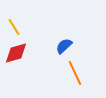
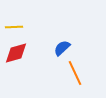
yellow line: rotated 60 degrees counterclockwise
blue semicircle: moved 2 px left, 2 px down
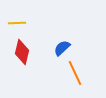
yellow line: moved 3 px right, 4 px up
red diamond: moved 6 px right, 1 px up; rotated 60 degrees counterclockwise
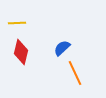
red diamond: moved 1 px left
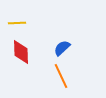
red diamond: rotated 15 degrees counterclockwise
orange line: moved 14 px left, 3 px down
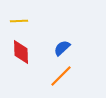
yellow line: moved 2 px right, 2 px up
orange line: rotated 70 degrees clockwise
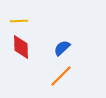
red diamond: moved 5 px up
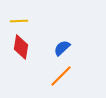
red diamond: rotated 10 degrees clockwise
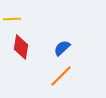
yellow line: moved 7 px left, 2 px up
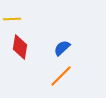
red diamond: moved 1 px left
